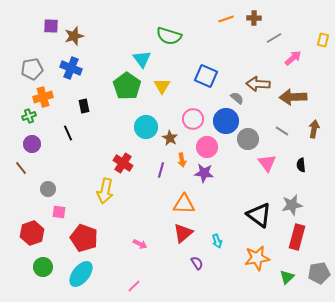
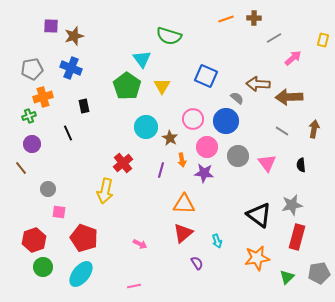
brown arrow at (293, 97): moved 4 px left
gray circle at (248, 139): moved 10 px left, 17 px down
red cross at (123, 163): rotated 18 degrees clockwise
red hexagon at (32, 233): moved 2 px right, 7 px down
pink line at (134, 286): rotated 32 degrees clockwise
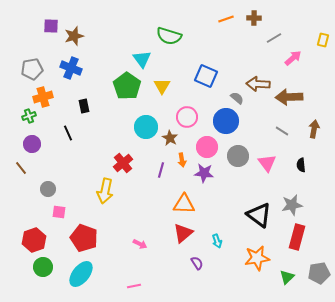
pink circle at (193, 119): moved 6 px left, 2 px up
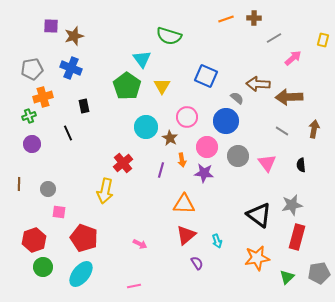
brown line at (21, 168): moved 2 px left, 16 px down; rotated 40 degrees clockwise
red triangle at (183, 233): moved 3 px right, 2 px down
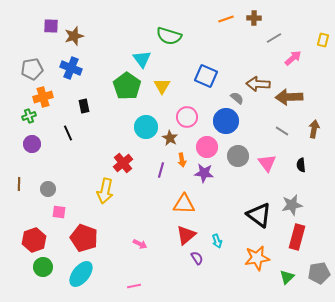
purple semicircle at (197, 263): moved 5 px up
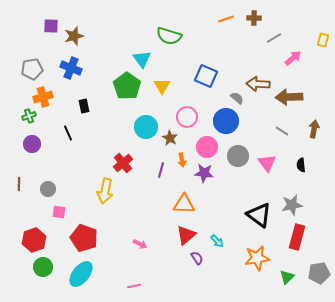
cyan arrow at (217, 241): rotated 24 degrees counterclockwise
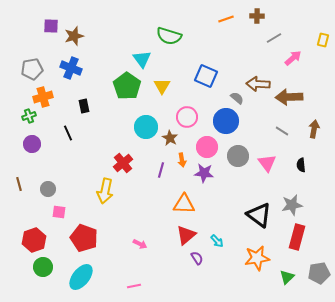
brown cross at (254, 18): moved 3 px right, 2 px up
brown line at (19, 184): rotated 16 degrees counterclockwise
cyan ellipse at (81, 274): moved 3 px down
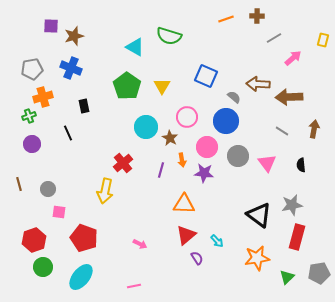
cyan triangle at (142, 59): moved 7 px left, 12 px up; rotated 24 degrees counterclockwise
gray semicircle at (237, 98): moved 3 px left, 1 px up
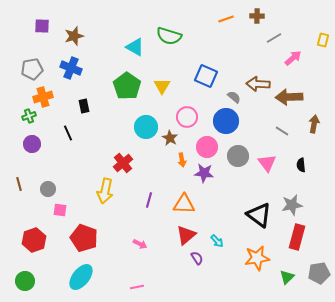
purple square at (51, 26): moved 9 px left
brown arrow at (314, 129): moved 5 px up
purple line at (161, 170): moved 12 px left, 30 px down
pink square at (59, 212): moved 1 px right, 2 px up
green circle at (43, 267): moved 18 px left, 14 px down
pink line at (134, 286): moved 3 px right, 1 px down
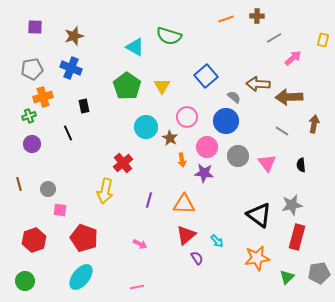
purple square at (42, 26): moved 7 px left, 1 px down
blue square at (206, 76): rotated 25 degrees clockwise
